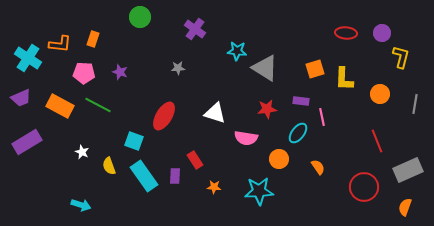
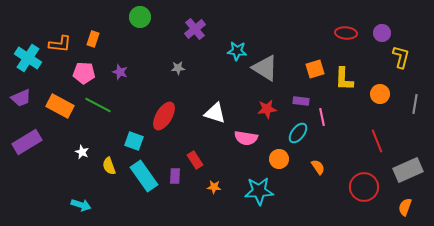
purple cross at (195, 29): rotated 15 degrees clockwise
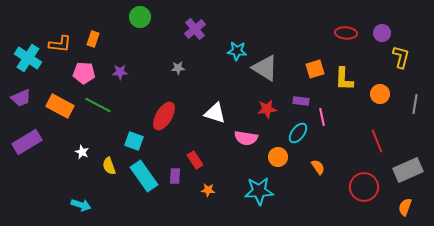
purple star at (120, 72): rotated 21 degrees counterclockwise
orange circle at (279, 159): moved 1 px left, 2 px up
orange star at (214, 187): moved 6 px left, 3 px down
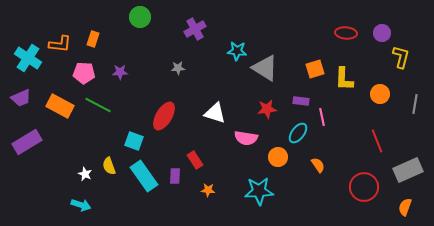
purple cross at (195, 29): rotated 10 degrees clockwise
white star at (82, 152): moved 3 px right, 22 px down
orange semicircle at (318, 167): moved 2 px up
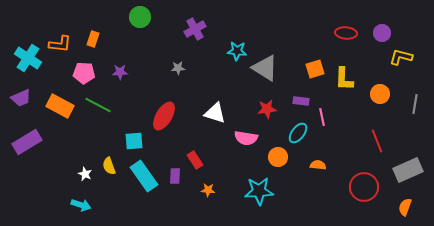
yellow L-shape at (401, 57): rotated 90 degrees counterclockwise
cyan square at (134, 141): rotated 24 degrees counterclockwise
orange semicircle at (318, 165): rotated 49 degrees counterclockwise
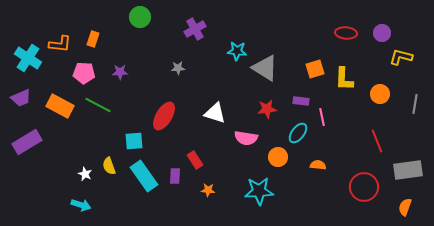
gray rectangle at (408, 170): rotated 16 degrees clockwise
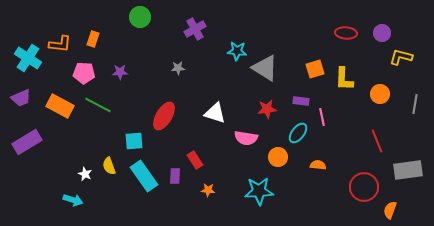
cyan arrow at (81, 205): moved 8 px left, 5 px up
orange semicircle at (405, 207): moved 15 px left, 3 px down
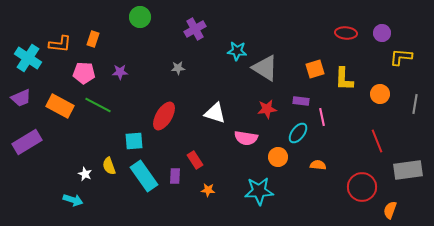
yellow L-shape at (401, 57): rotated 10 degrees counterclockwise
red circle at (364, 187): moved 2 px left
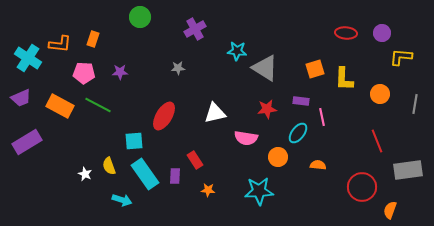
white triangle at (215, 113): rotated 30 degrees counterclockwise
cyan rectangle at (144, 176): moved 1 px right, 2 px up
cyan arrow at (73, 200): moved 49 px right
